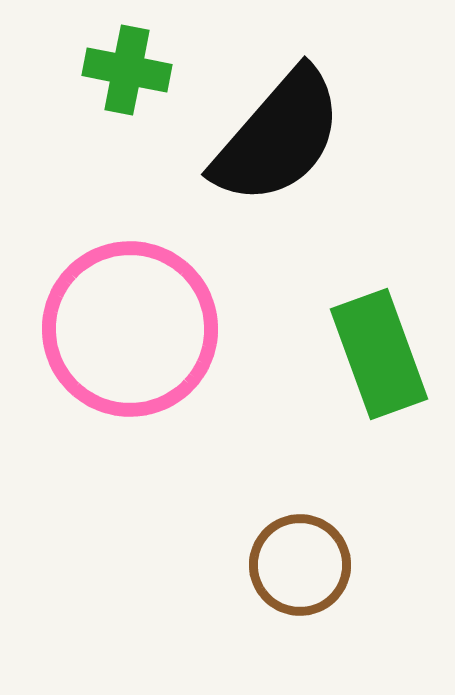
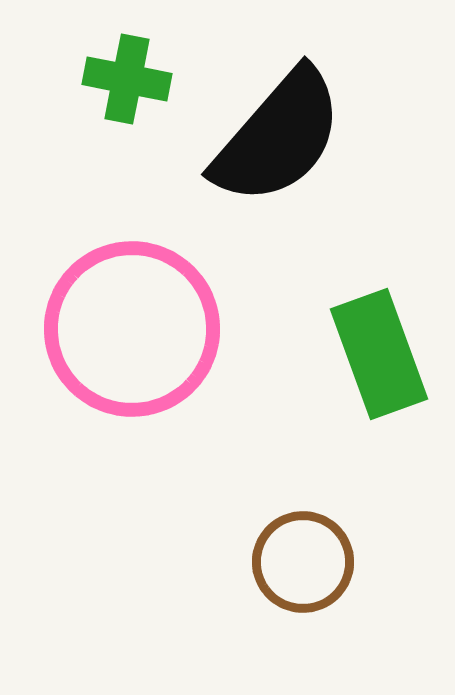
green cross: moved 9 px down
pink circle: moved 2 px right
brown circle: moved 3 px right, 3 px up
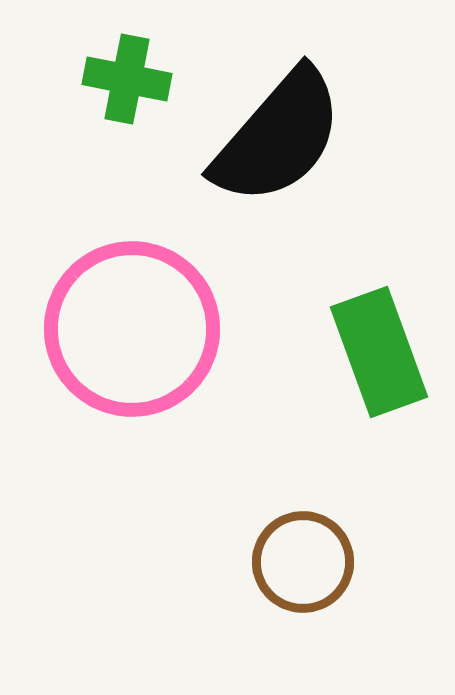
green rectangle: moved 2 px up
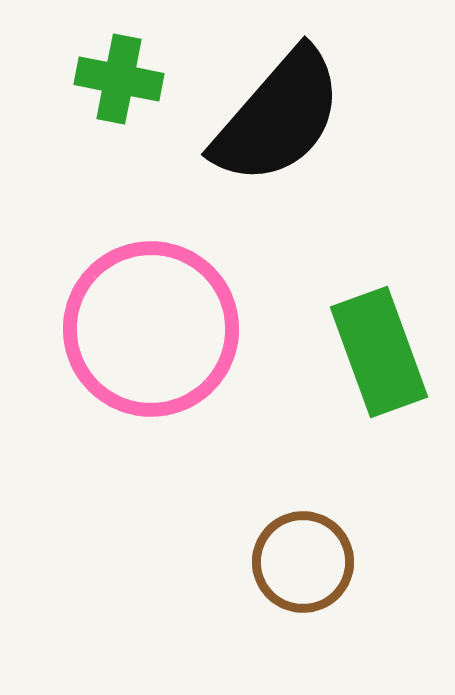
green cross: moved 8 px left
black semicircle: moved 20 px up
pink circle: moved 19 px right
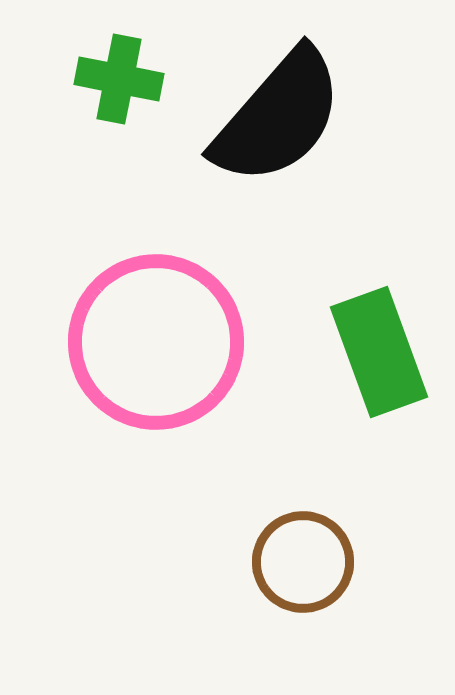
pink circle: moved 5 px right, 13 px down
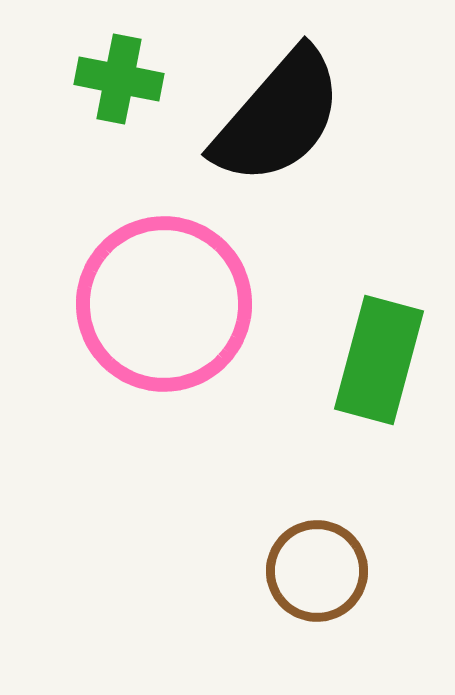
pink circle: moved 8 px right, 38 px up
green rectangle: moved 8 px down; rotated 35 degrees clockwise
brown circle: moved 14 px right, 9 px down
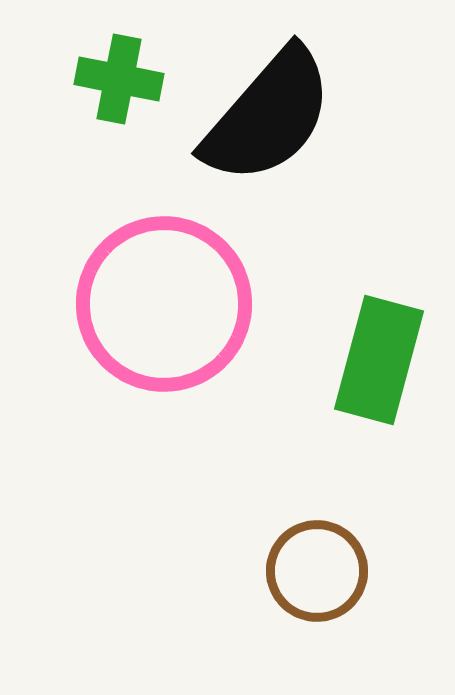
black semicircle: moved 10 px left, 1 px up
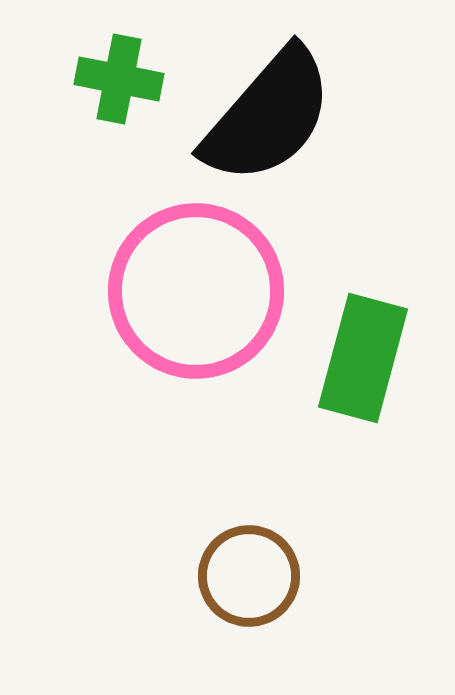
pink circle: moved 32 px right, 13 px up
green rectangle: moved 16 px left, 2 px up
brown circle: moved 68 px left, 5 px down
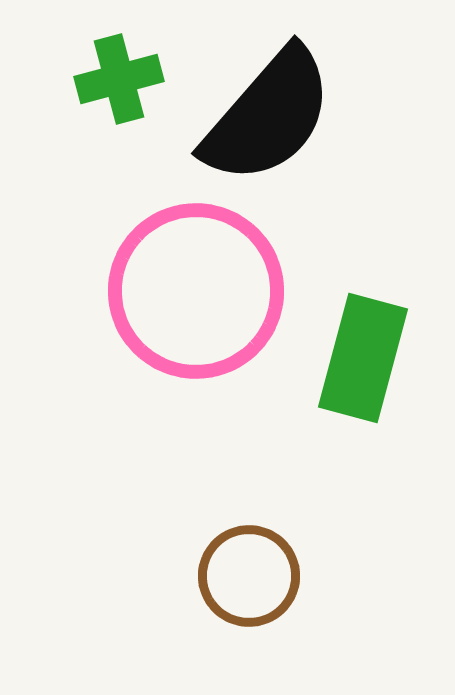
green cross: rotated 26 degrees counterclockwise
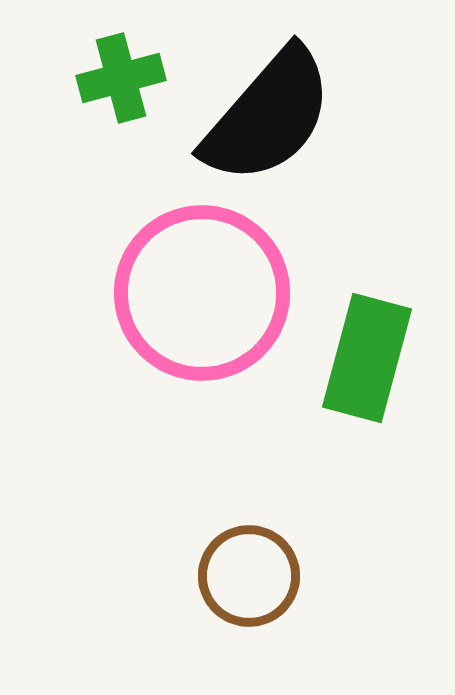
green cross: moved 2 px right, 1 px up
pink circle: moved 6 px right, 2 px down
green rectangle: moved 4 px right
